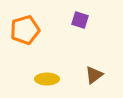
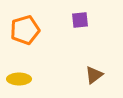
purple square: rotated 24 degrees counterclockwise
yellow ellipse: moved 28 px left
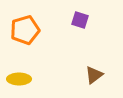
purple square: rotated 24 degrees clockwise
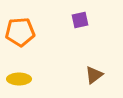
purple square: rotated 30 degrees counterclockwise
orange pentagon: moved 5 px left, 2 px down; rotated 12 degrees clockwise
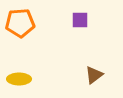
purple square: rotated 12 degrees clockwise
orange pentagon: moved 9 px up
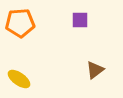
brown triangle: moved 1 px right, 5 px up
yellow ellipse: rotated 35 degrees clockwise
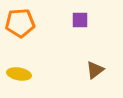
yellow ellipse: moved 5 px up; rotated 25 degrees counterclockwise
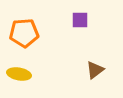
orange pentagon: moved 4 px right, 10 px down
